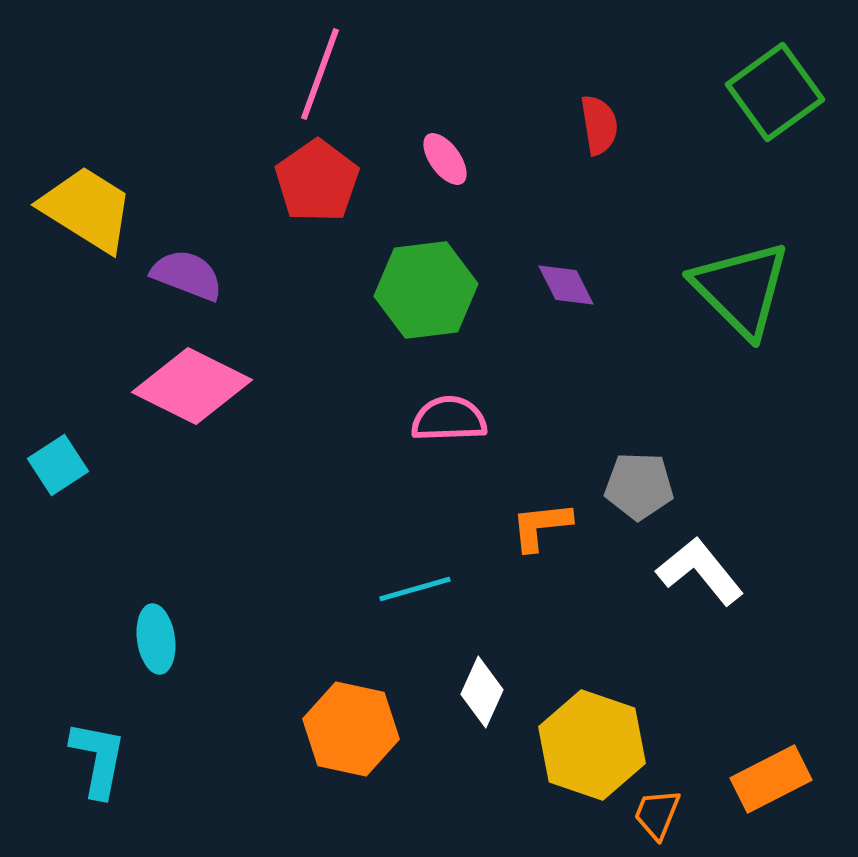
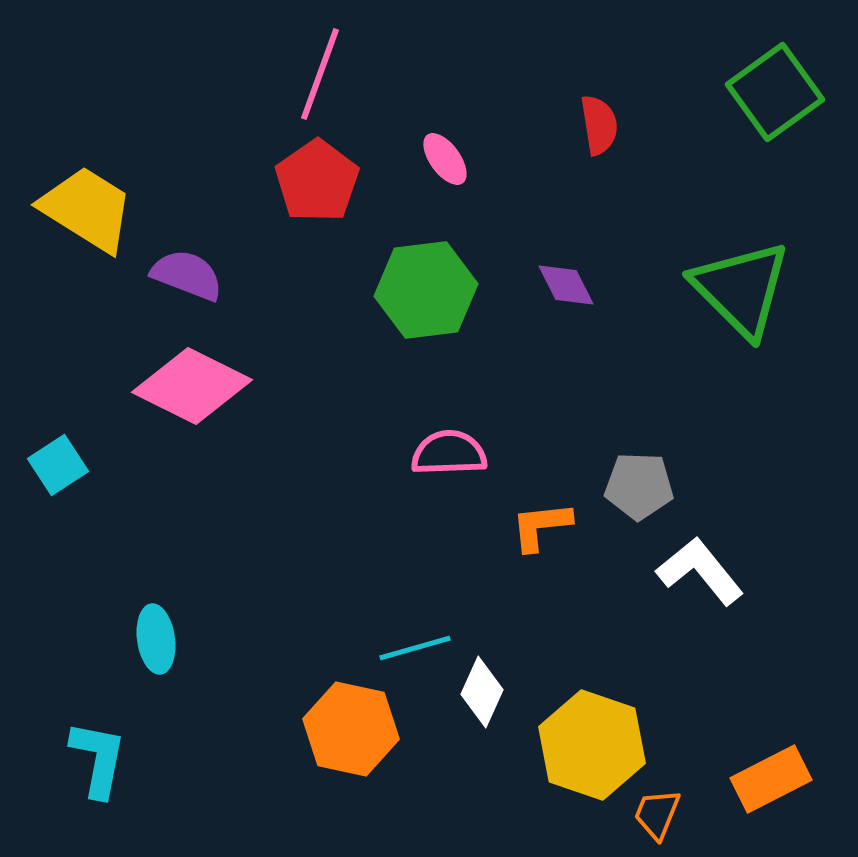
pink semicircle: moved 34 px down
cyan line: moved 59 px down
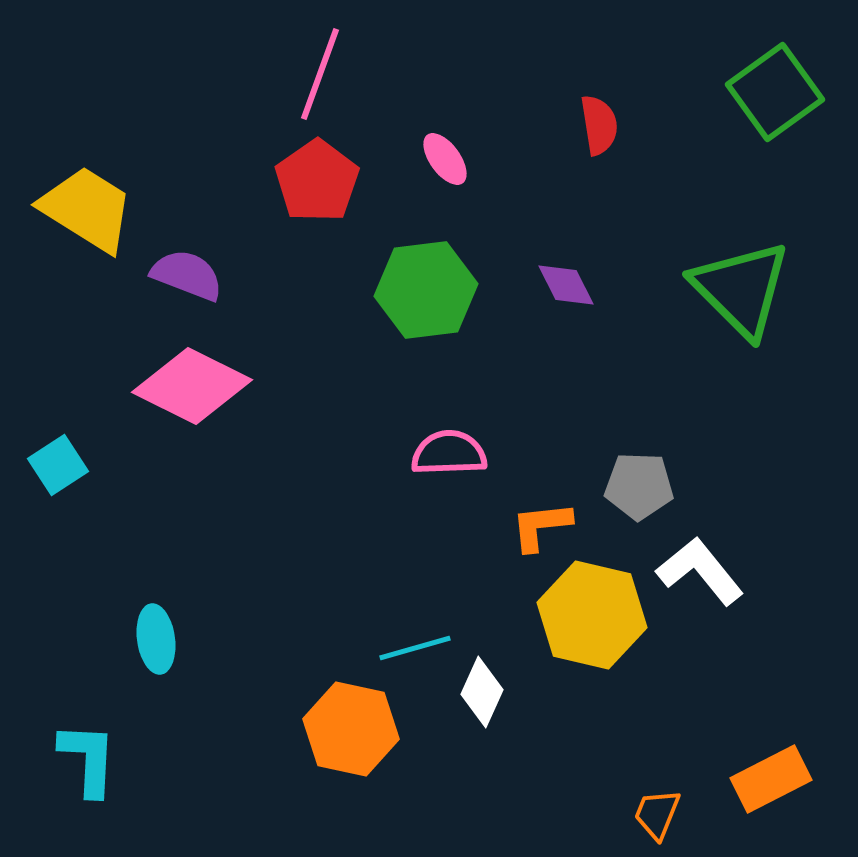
yellow hexagon: moved 130 px up; rotated 6 degrees counterclockwise
cyan L-shape: moved 10 px left; rotated 8 degrees counterclockwise
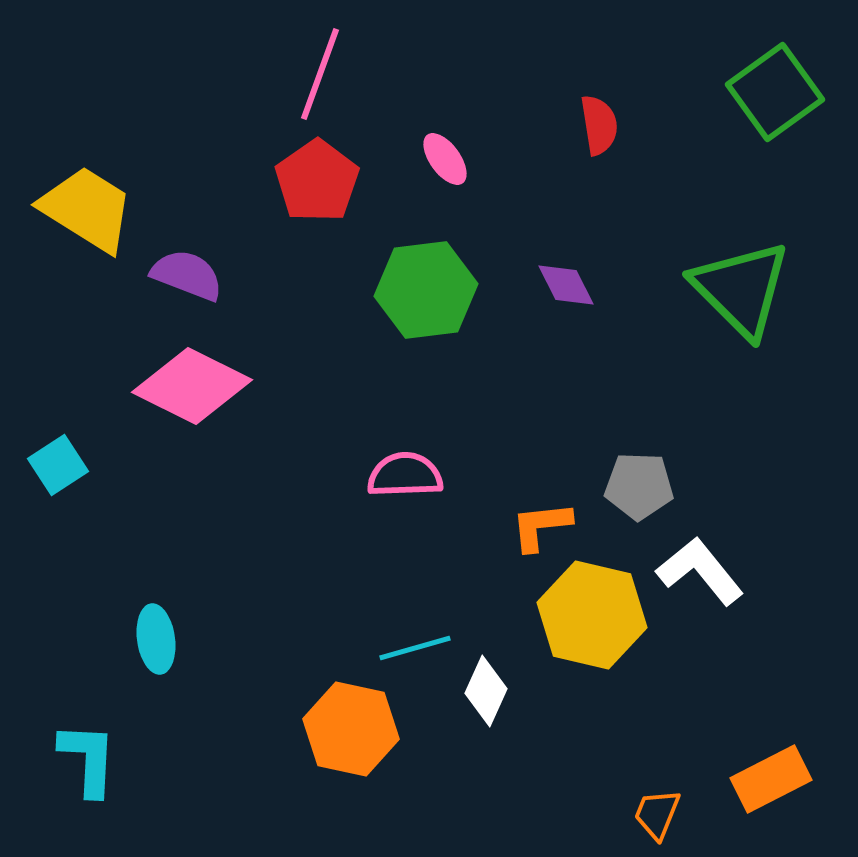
pink semicircle: moved 44 px left, 22 px down
white diamond: moved 4 px right, 1 px up
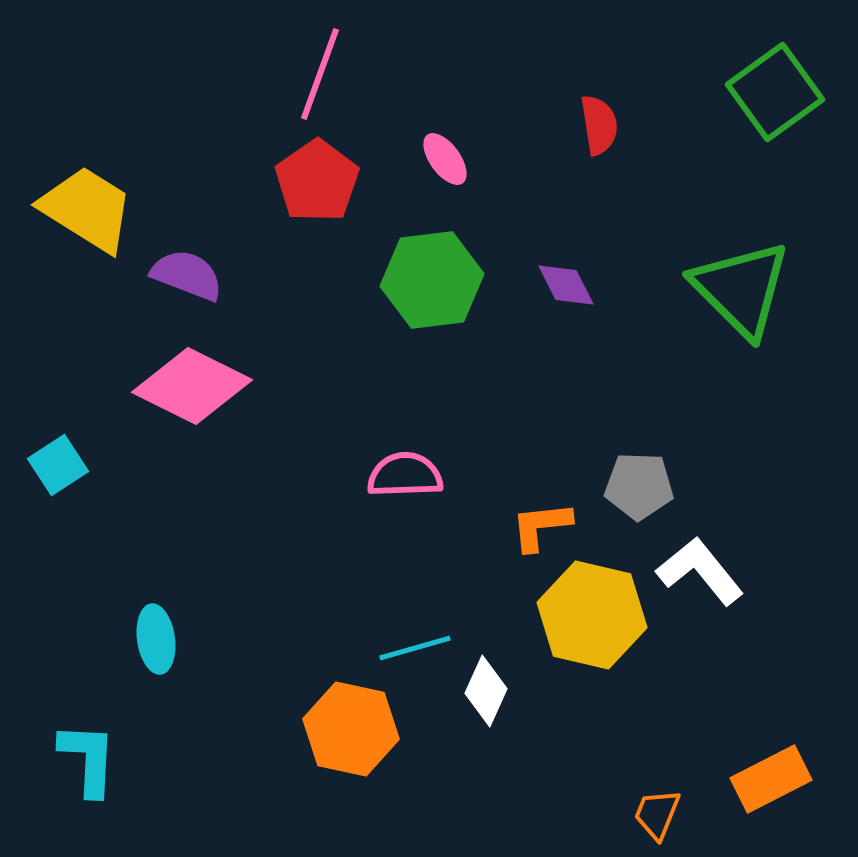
green hexagon: moved 6 px right, 10 px up
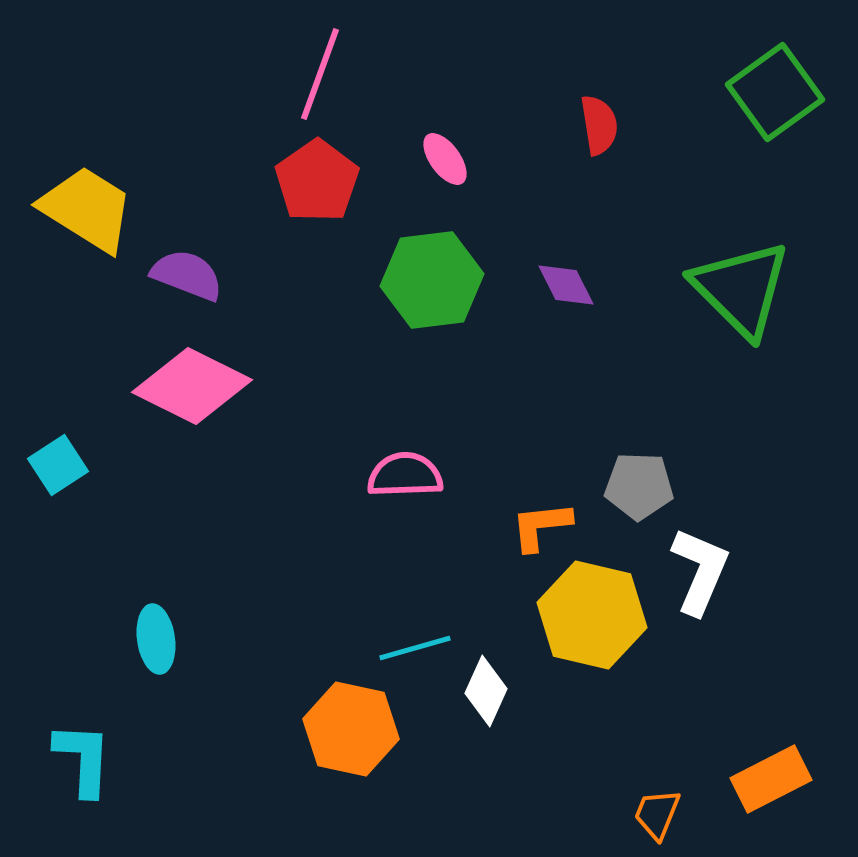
white L-shape: rotated 62 degrees clockwise
cyan L-shape: moved 5 px left
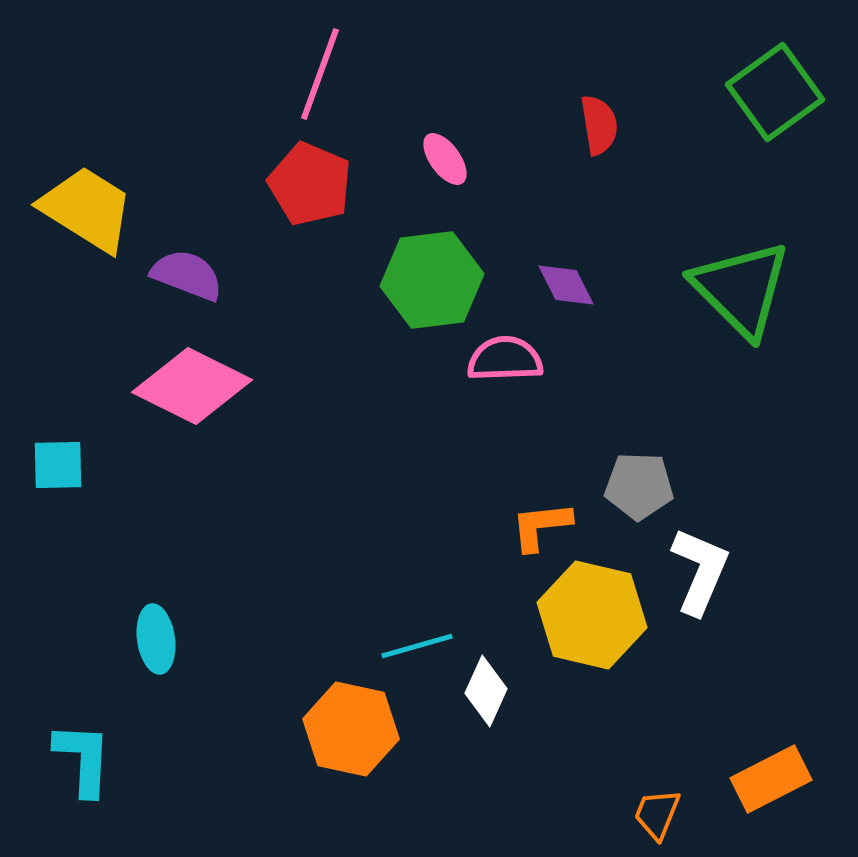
red pentagon: moved 7 px left, 3 px down; rotated 14 degrees counterclockwise
cyan square: rotated 32 degrees clockwise
pink semicircle: moved 100 px right, 116 px up
cyan line: moved 2 px right, 2 px up
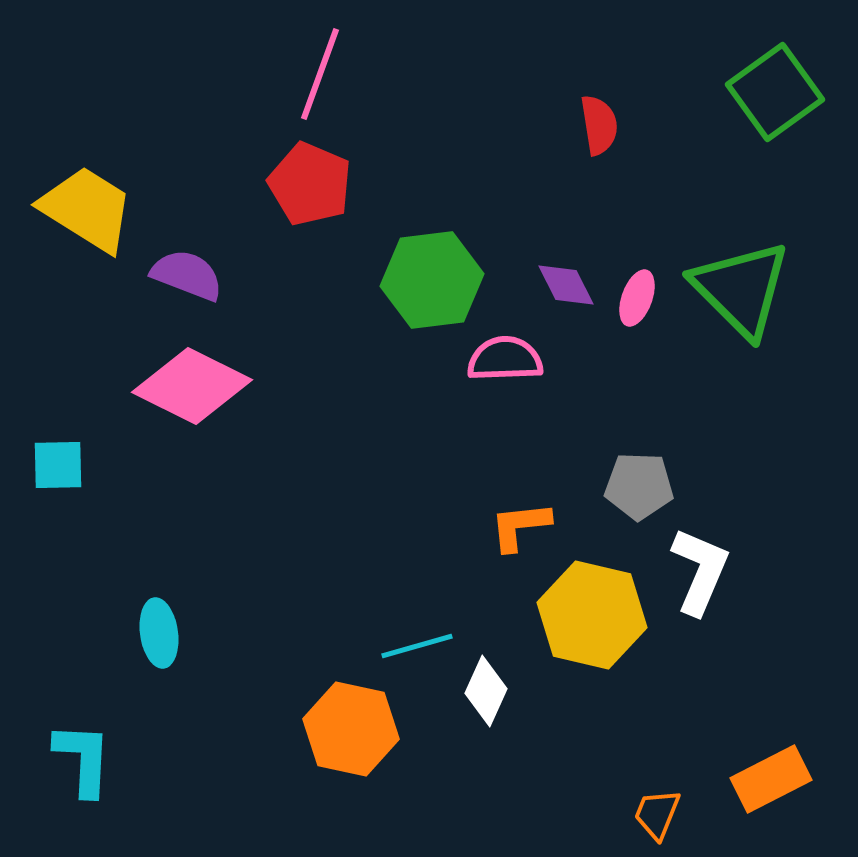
pink ellipse: moved 192 px right, 139 px down; rotated 56 degrees clockwise
orange L-shape: moved 21 px left
cyan ellipse: moved 3 px right, 6 px up
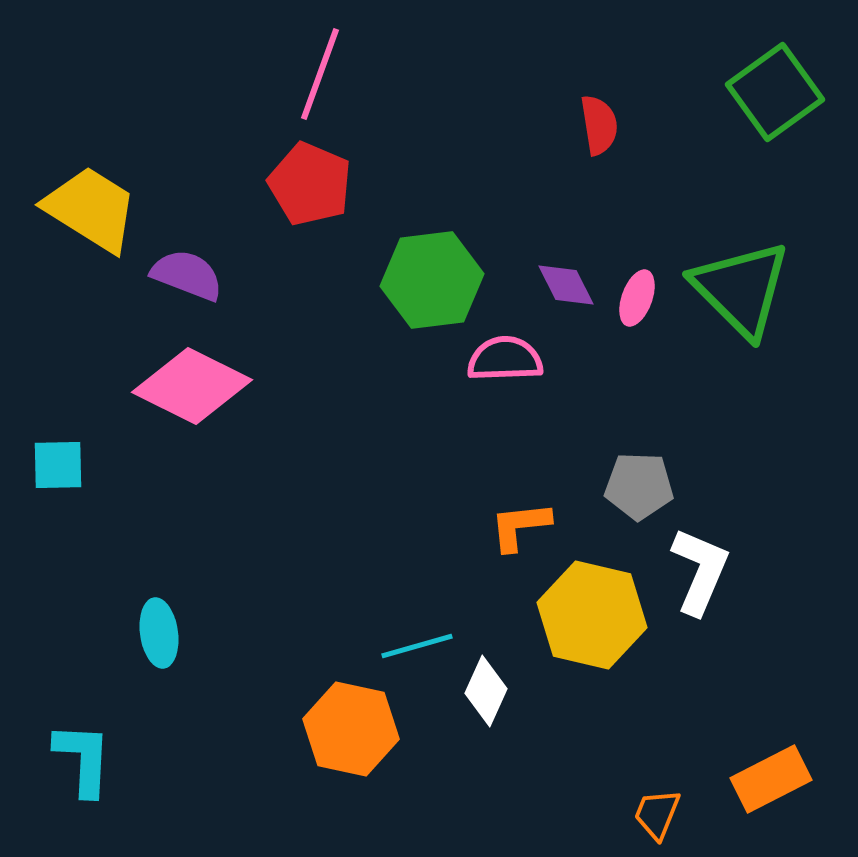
yellow trapezoid: moved 4 px right
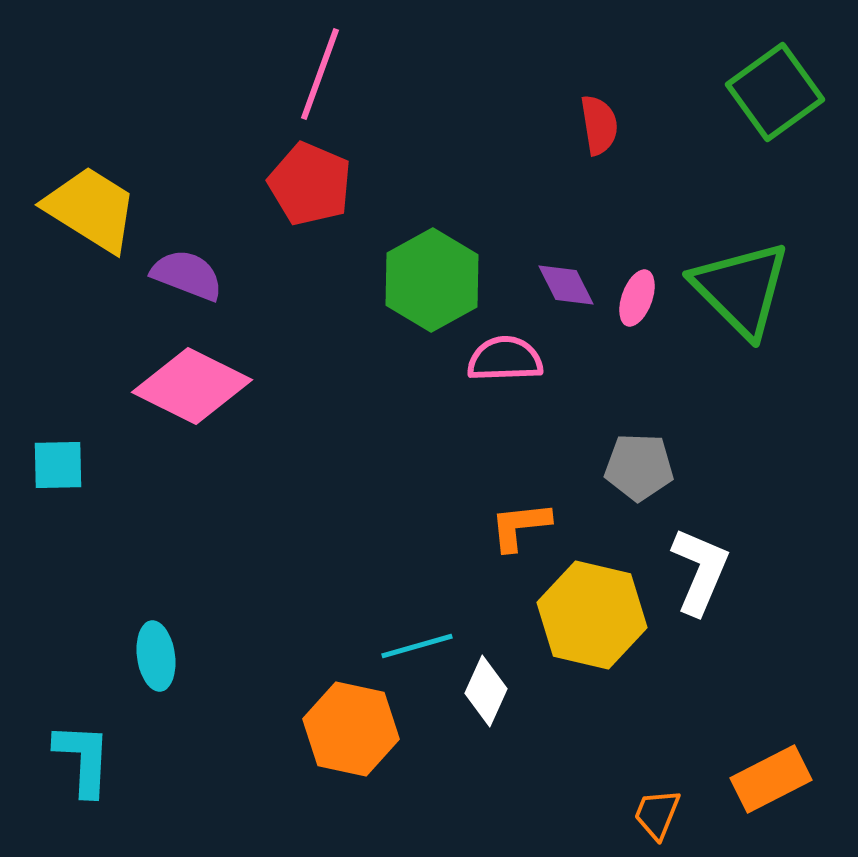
green hexagon: rotated 22 degrees counterclockwise
gray pentagon: moved 19 px up
cyan ellipse: moved 3 px left, 23 px down
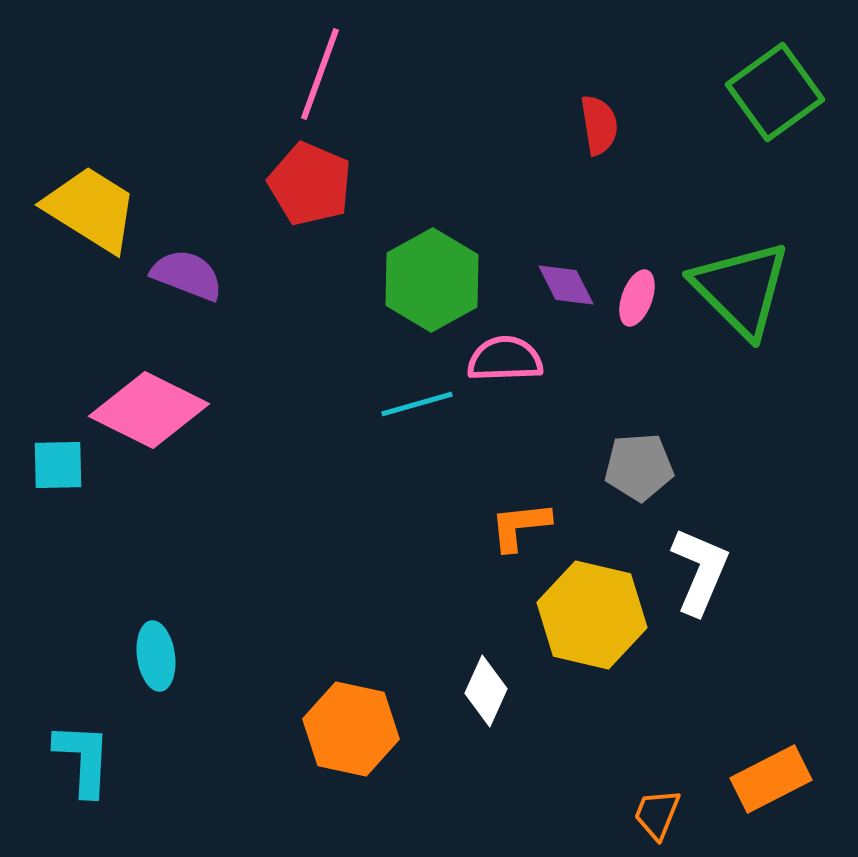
pink diamond: moved 43 px left, 24 px down
gray pentagon: rotated 6 degrees counterclockwise
cyan line: moved 242 px up
